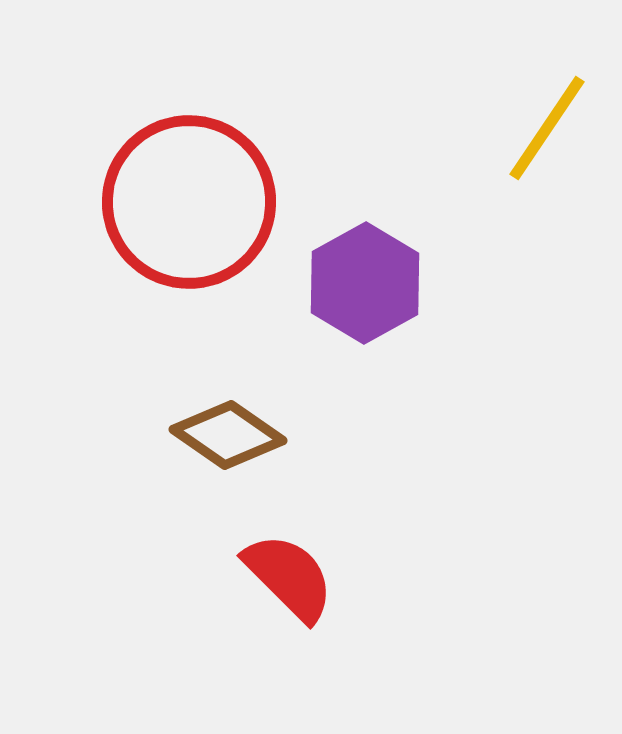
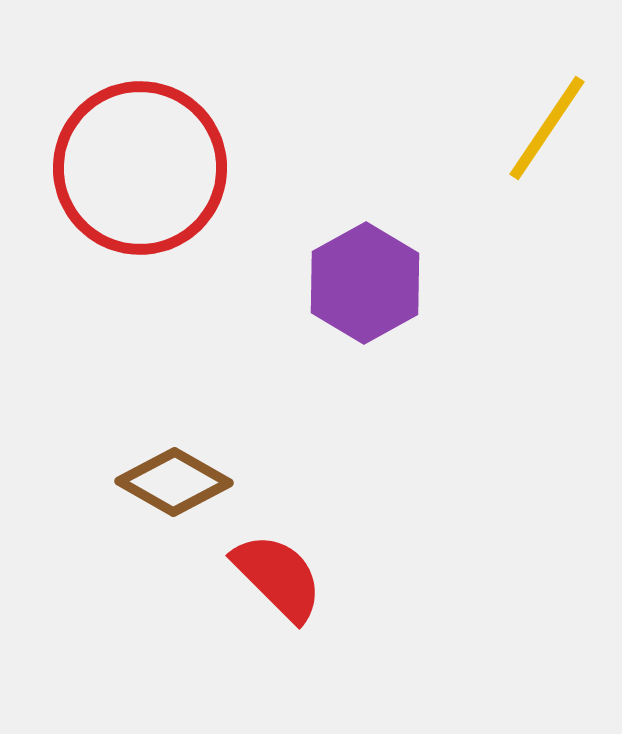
red circle: moved 49 px left, 34 px up
brown diamond: moved 54 px left, 47 px down; rotated 5 degrees counterclockwise
red semicircle: moved 11 px left
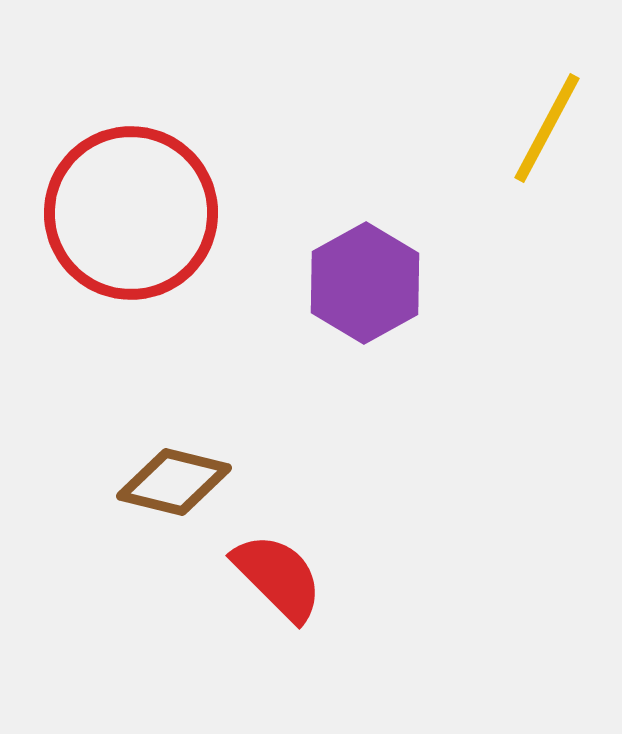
yellow line: rotated 6 degrees counterclockwise
red circle: moved 9 px left, 45 px down
brown diamond: rotated 16 degrees counterclockwise
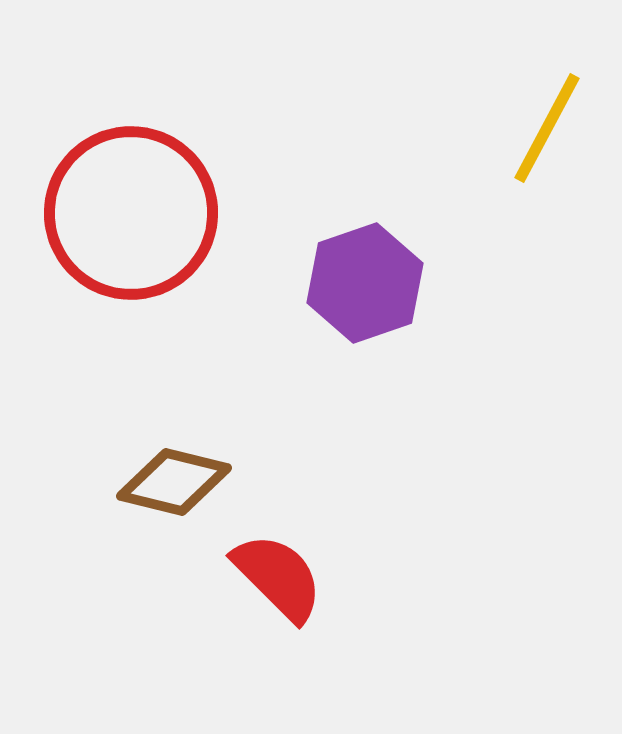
purple hexagon: rotated 10 degrees clockwise
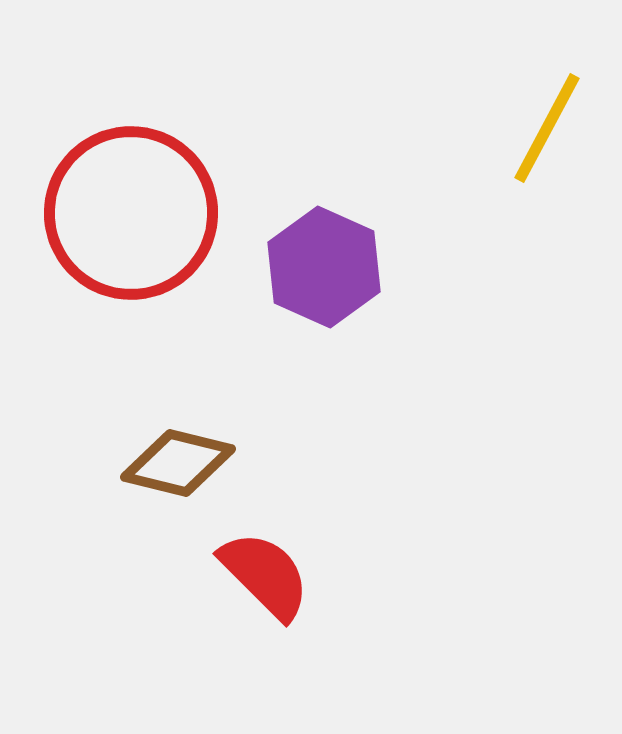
purple hexagon: moved 41 px left, 16 px up; rotated 17 degrees counterclockwise
brown diamond: moved 4 px right, 19 px up
red semicircle: moved 13 px left, 2 px up
